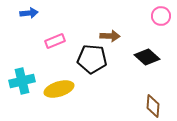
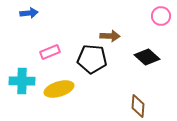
pink rectangle: moved 5 px left, 11 px down
cyan cross: rotated 15 degrees clockwise
brown diamond: moved 15 px left
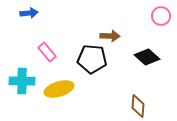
pink rectangle: moved 3 px left; rotated 72 degrees clockwise
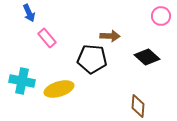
blue arrow: rotated 72 degrees clockwise
pink rectangle: moved 14 px up
cyan cross: rotated 10 degrees clockwise
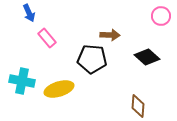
brown arrow: moved 1 px up
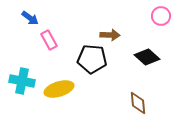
blue arrow: moved 1 px right, 5 px down; rotated 30 degrees counterclockwise
pink rectangle: moved 2 px right, 2 px down; rotated 12 degrees clockwise
brown diamond: moved 3 px up; rotated 10 degrees counterclockwise
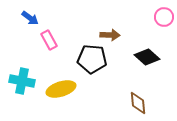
pink circle: moved 3 px right, 1 px down
yellow ellipse: moved 2 px right
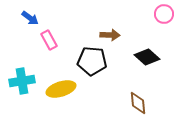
pink circle: moved 3 px up
black pentagon: moved 2 px down
cyan cross: rotated 20 degrees counterclockwise
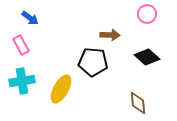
pink circle: moved 17 px left
pink rectangle: moved 28 px left, 5 px down
black pentagon: moved 1 px right, 1 px down
yellow ellipse: rotated 44 degrees counterclockwise
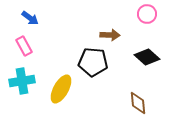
pink rectangle: moved 3 px right, 1 px down
